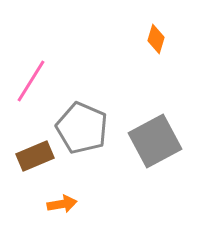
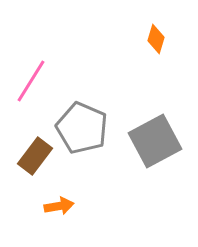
brown rectangle: rotated 30 degrees counterclockwise
orange arrow: moved 3 px left, 2 px down
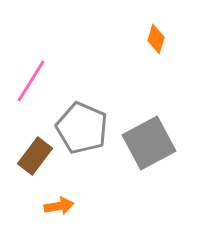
gray square: moved 6 px left, 2 px down
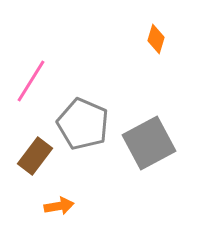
gray pentagon: moved 1 px right, 4 px up
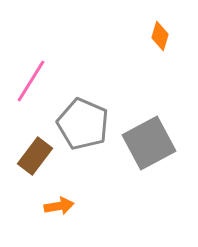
orange diamond: moved 4 px right, 3 px up
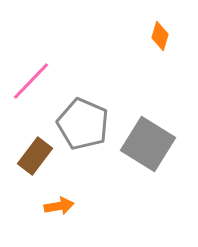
pink line: rotated 12 degrees clockwise
gray square: moved 1 px left, 1 px down; rotated 30 degrees counterclockwise
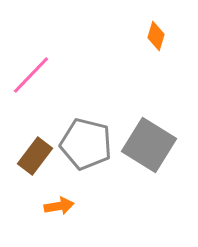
orange diamond: moved 4 px left
pink line: moved 6 px up
gray pentagon: moved 3 px right, 20 px down; rotated 9 degrees counterclockwise
gray square: moved 1 px right, 1 px down
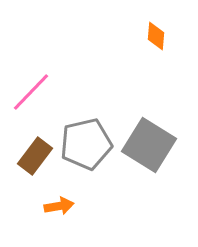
orange diamond: rotated 12 degrees counterclockwise
pink line: moved 17 px down
gray pentagon: rotated 27 degrees counterclockwise
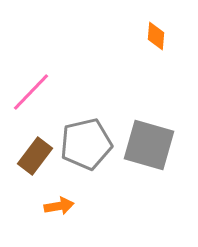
gray square: rotated 16 degrees counterclockwise
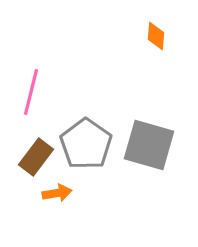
pink line: rotated 30 degrees counterclockwise
gray pentagon: rotated 24 degrees counterclockwise
brown rectangle: moved 1 px right, 1 px down
orange arrow: moved 2 px left, 13 px up
